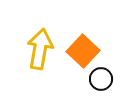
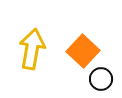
yellow arrow: moved 8 px left
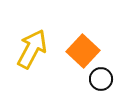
yellow arrow: rotated 18 degrees clockwise
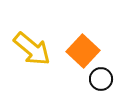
yellow arrow: rotated 102 degrees clockwise
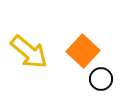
yellow arrow: moved 3 px left, 3 px down
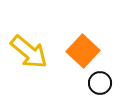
black circle: moved 1 px left, 4 px down
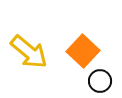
black circle: moved 2 px up
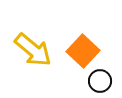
yellow arrow: moved 4 px right, 2 px up
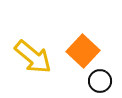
yellow arrow: moved 7 px down
